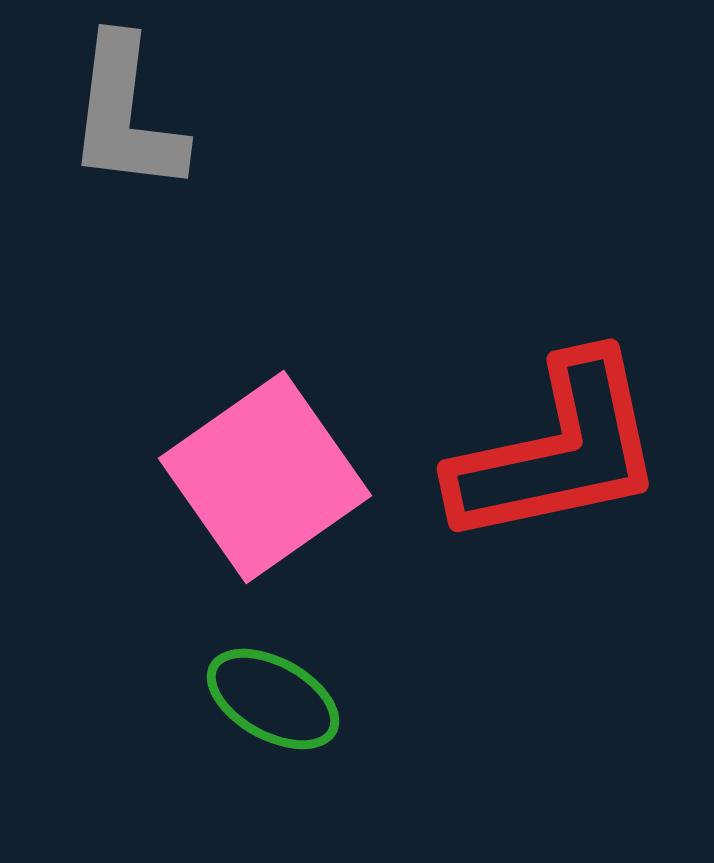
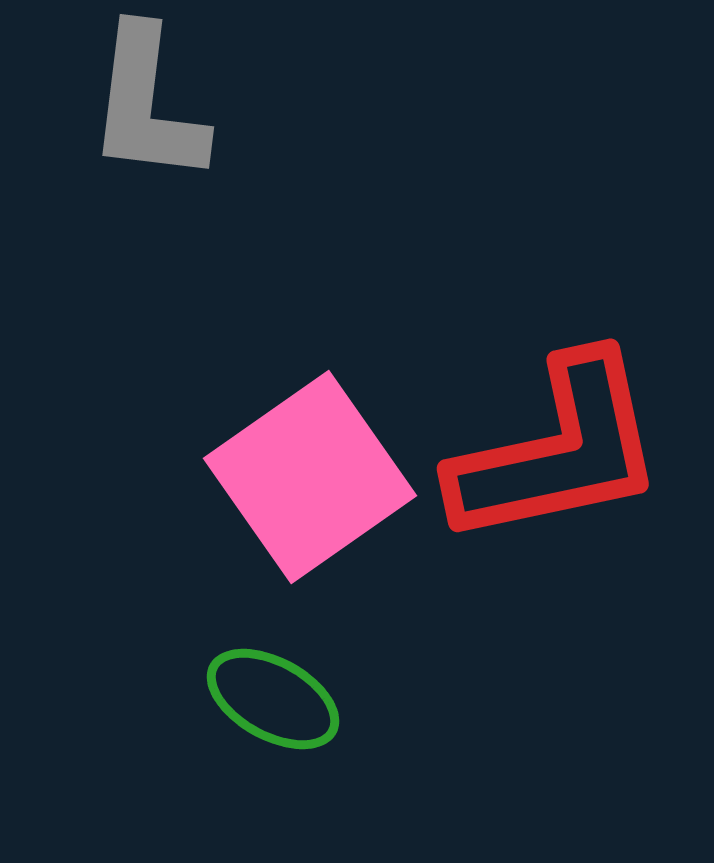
gray L-shape: moved 21 px right, 10 px up
pink square: moved 45 px right
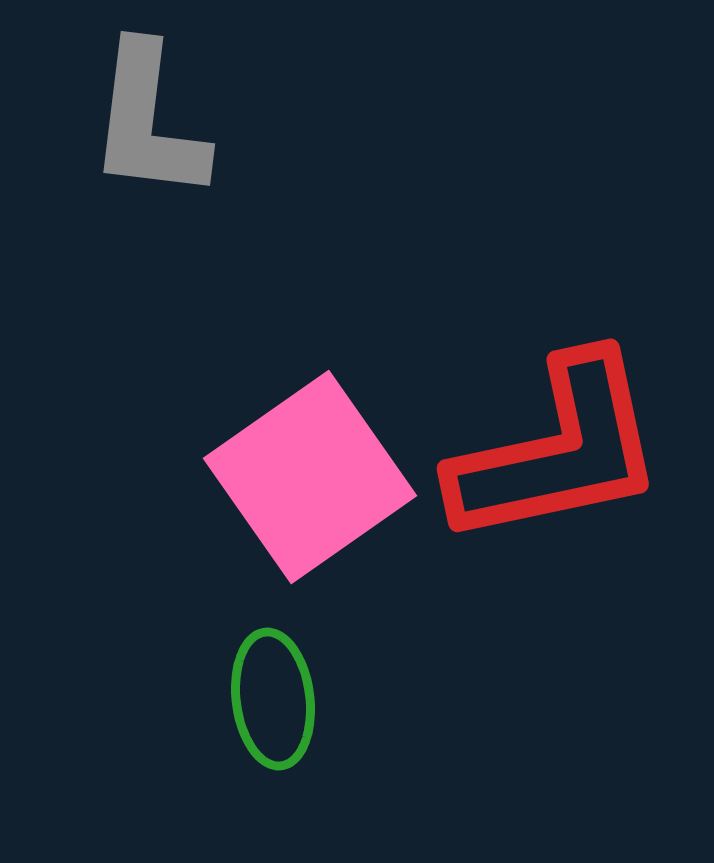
gray L-shape: moved 1 px right, 17 px down
green ellipse: rotated 54 degrees clockwise
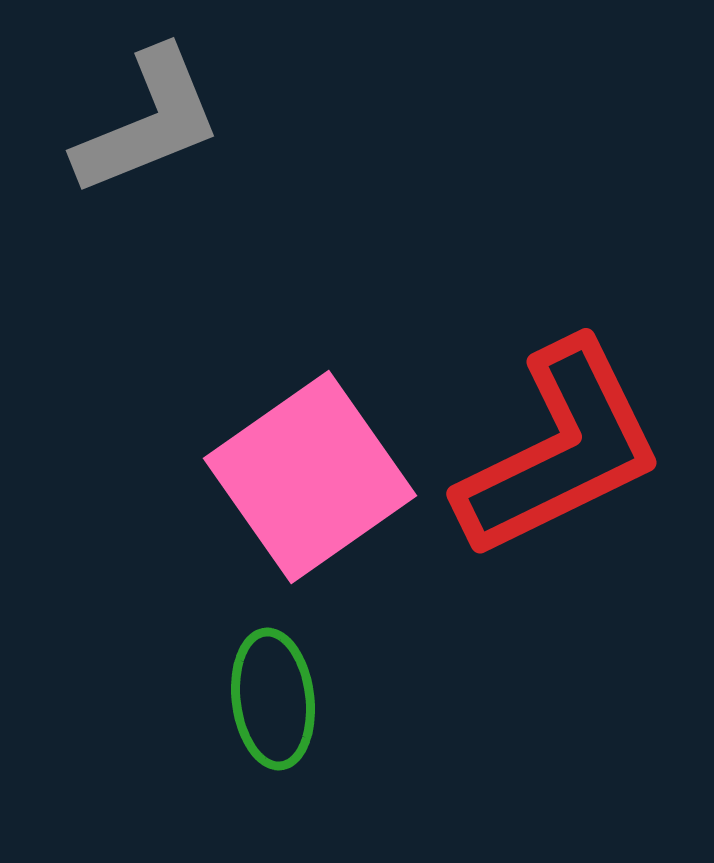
gray L-shape: rotated 119 degrees counterclockwise
red L-shape: moved 2 px right, 1 px up; rotated 14 degrees counterclockwise
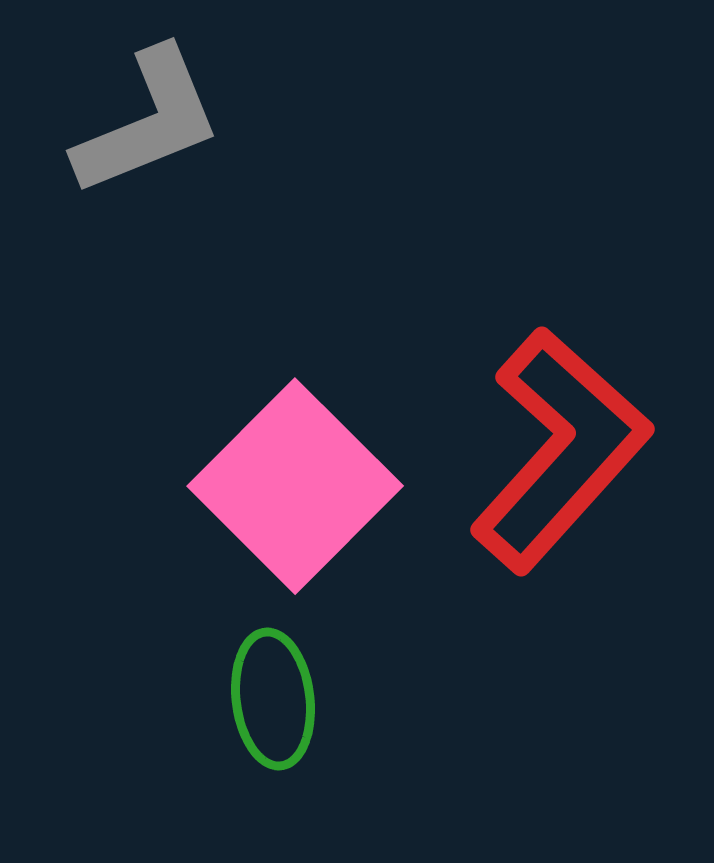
red L-shape: rotated 22 degrees counterclockwise
pink square: moved 15 px left, 9 px down; rotated 10 degrees counterclockwise
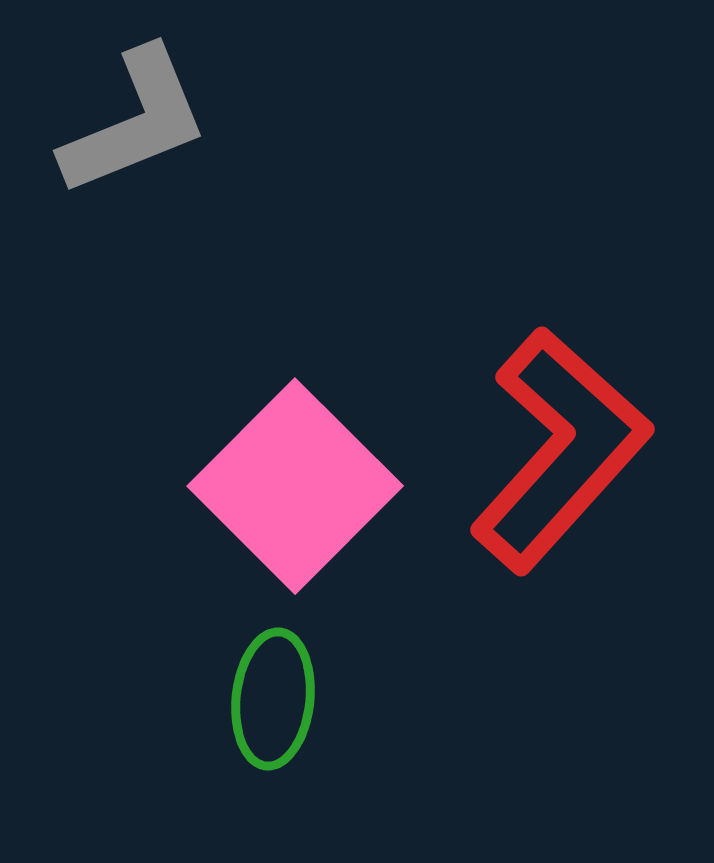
gray L-shape: moved 13 px left
green ellipse: rotated 13 degrees clockwise
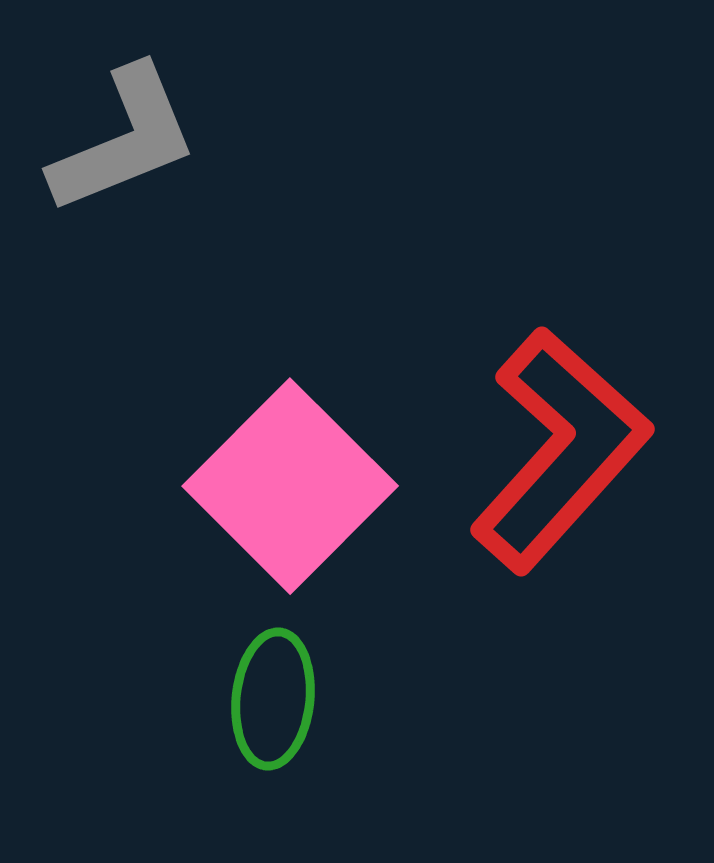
gray L-shape: moved 11 px left, 18 px down
pink square: moved 5 px left
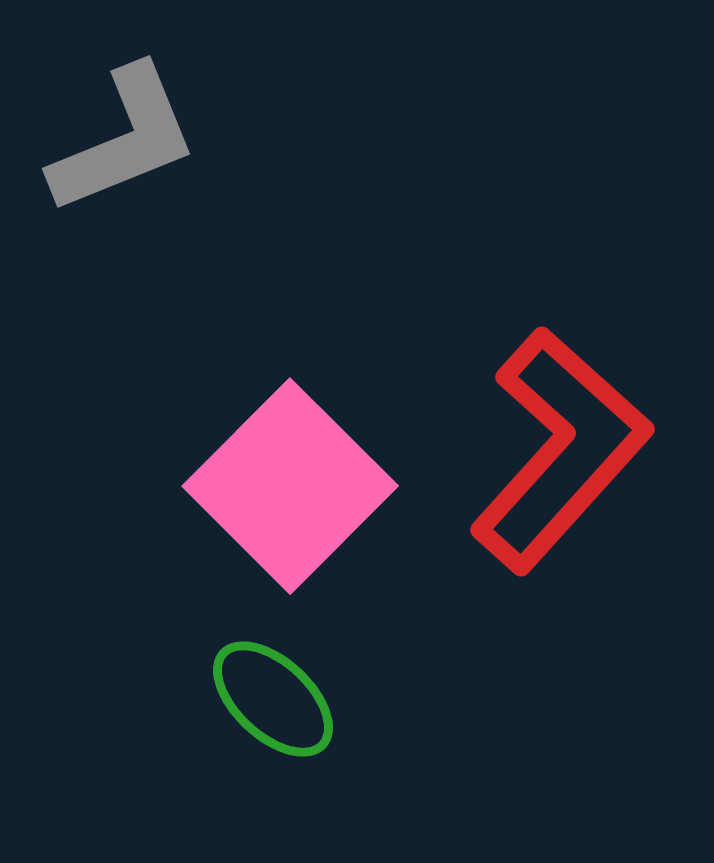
green ellipse: rotated 53 degrees counterclockwise
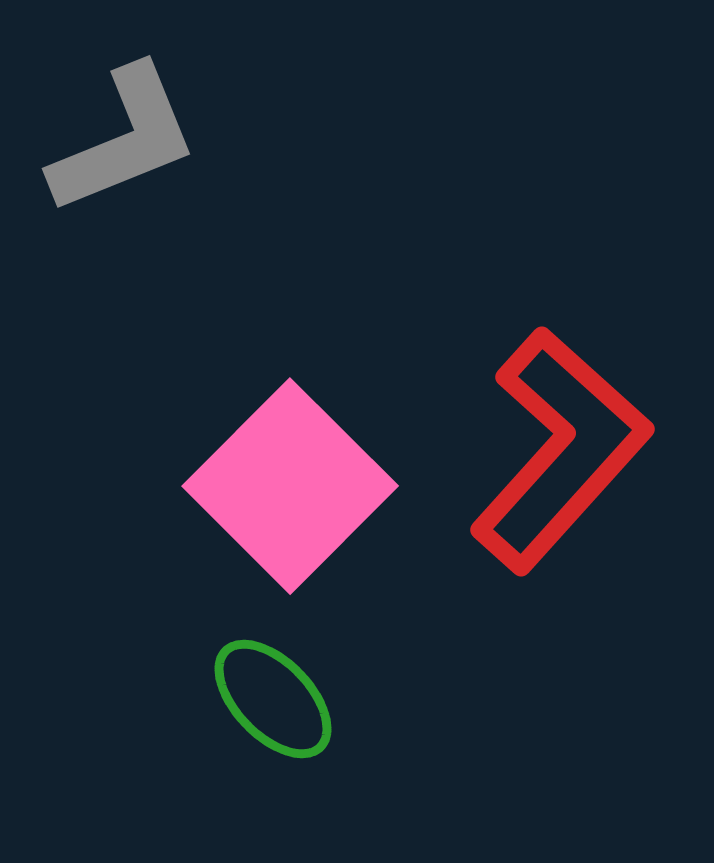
green ellipse: rotated 3 degrees clockwise
